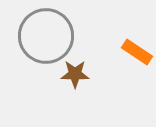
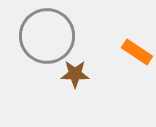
gray circle: moved 1 px right
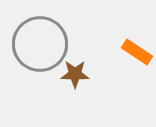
gray circle: moved 7 px left, 8 px down
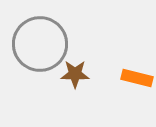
orange rectangle: moved 26 px down; rotated 20 degrees counterclockwise
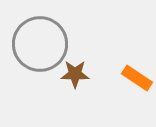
orange rectangle: rotated 20 degrees clockwise
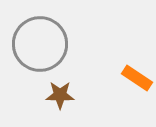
brown star: moved 15 px left, 21 px down
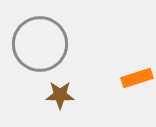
orange rectangle: rotated 52 degrees counterclockwise
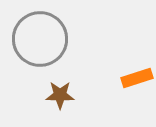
gray circle: moved 5 px up
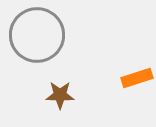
gray circle: moved 3 px left, 4 px up
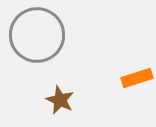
brown star: moved 5 px down; rotated 24 degrees clockwise
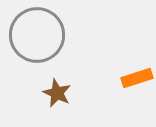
brown star: moved 3 px left, 7 px up
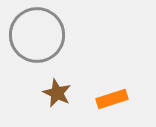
orange rectangle: moved 25 px left, 21 px down
